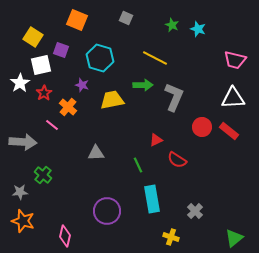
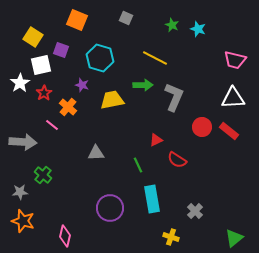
purple circle: moved 3 px right, 3 px up
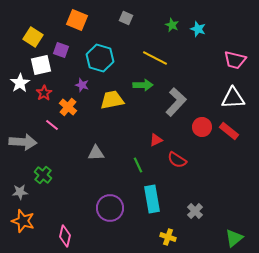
gray L-shape: moved 2 px right, 5 px down; rotated 20 degrees clockwise
yellow cross: moved 3 px left
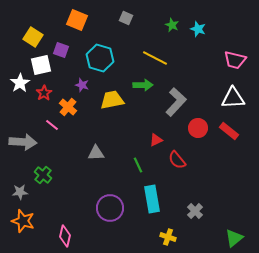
red circle: moved 4 px left, 1 px down
red semicircle: rotated 18 degrees clockwise
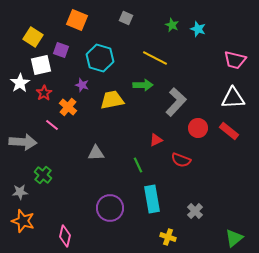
red semicircle: moved 4 px right; rotated 30 degrees counterclockwise
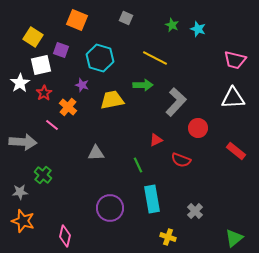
red rectangle: moved 7 px right, 20 px down
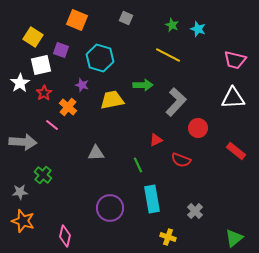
yellow line: moved 13 px right, 3 px up
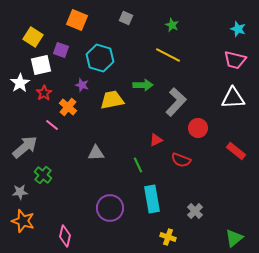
cyan star: moved 40 px right
gray arrow: moved 2 px right, 5 px down; rotated 44 degrees counterclockwise
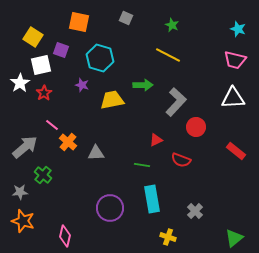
orange square: moved 2 px right, 2 px down; rotated 10 degrees counterclockwise
orange cross: moved 35 px down
red circle: moved 2 px left, 1 px up
green line: moved 4 px right; rotated 56 degrees counterclockwise
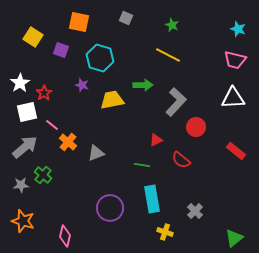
white square: moved 14 px left, 47 px down
gray triangle: rotated 18 degrees counterclockwise
red semicircle: rotated 18 degrees clockwise
gray star: moved 1 px right, 7 px up
yellow cross: moved 3 px left, 5 px up
